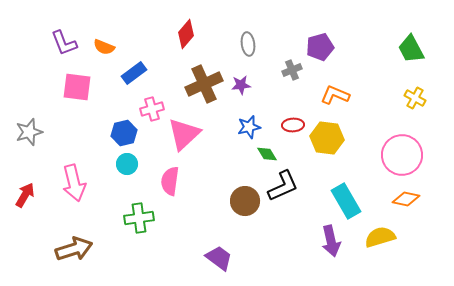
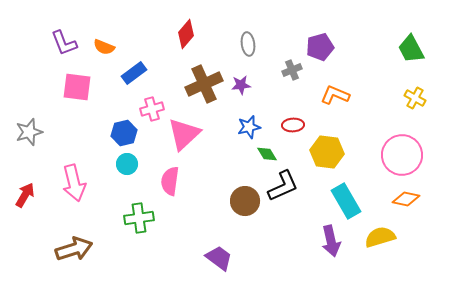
yellow hexagon: moved 14 px down
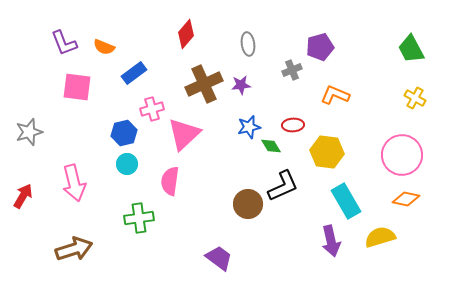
green diamond: moved 4 px right, 8 px up
red arrow: moved 2 px left, 1 px down
brown circle: moved 3 px right, 3 px down
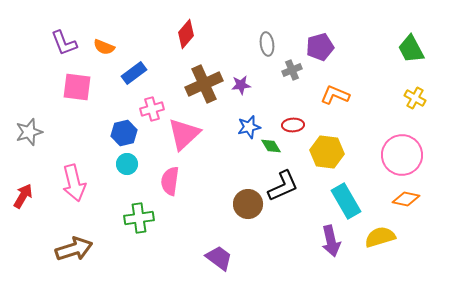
gray ellipse: moved 19 px right
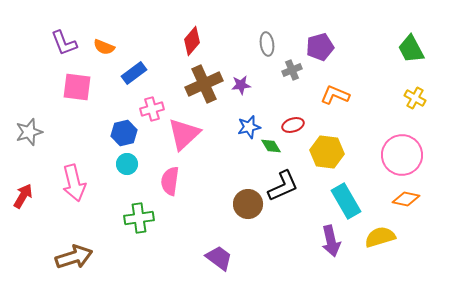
red diamond: moved 6 px right, 7 px down
red ellipse: rotated 15 degrees counterclockwise
brown arrow: moved 8 px down
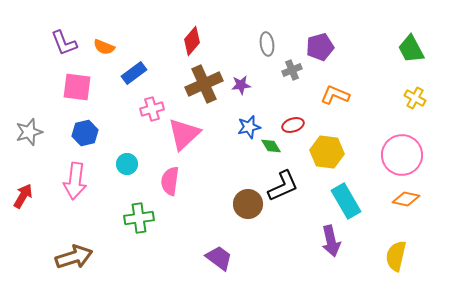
blue hexagon: moved 39 px left
pink arrow: moved 1 px right, 2 px up; rotated 21 degrees clockwise
yellow semicircle: moved 16 px right, 19 px down; rotated 60 degrees counterclockwise
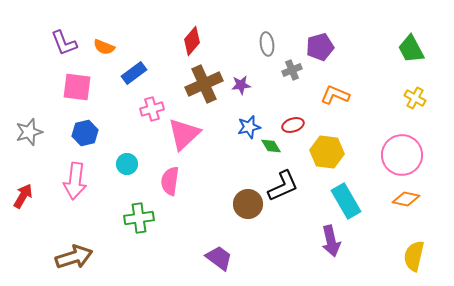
yellow semicircle: moved 18 px right
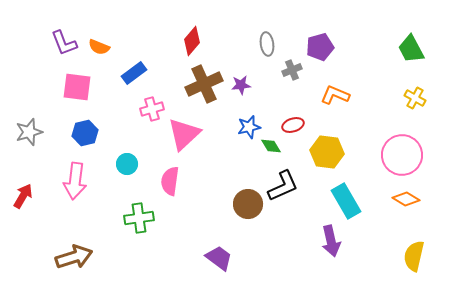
orange semicircle: moved 5 px left
orange diamond: rotated 20 degrees clockwise
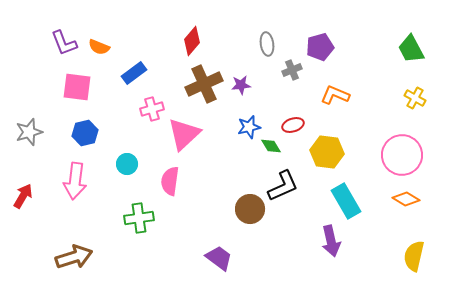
brown circle: moved 2 px right, 5 px down
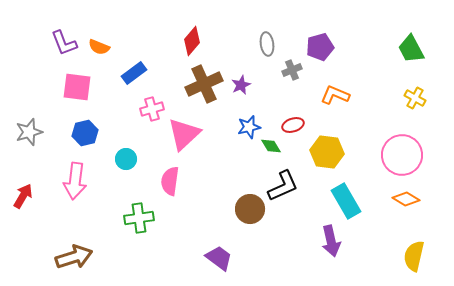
purple star: rotated 18 degrees counterclockwise
cyan circle: moved 1 px left, 5 px up
